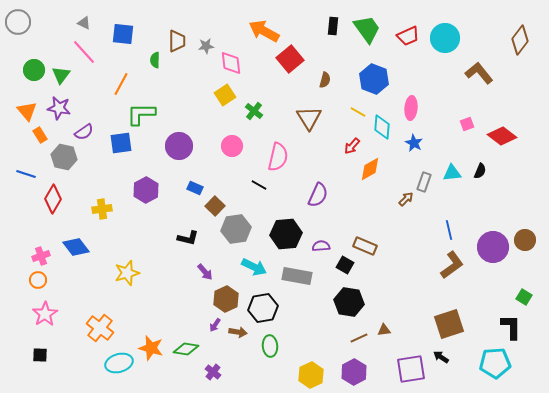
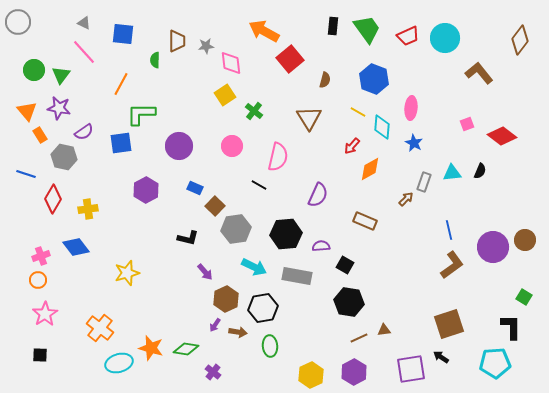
yellow cross at (102, 209): moved 14 px left
brown rectangle at (365, 246): moved 25 px up
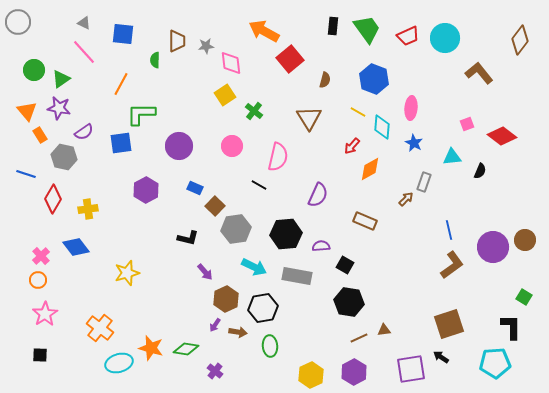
green triangle at (61, 75): moved 4 px down; rotated 18 degrees clockwise
cyan triangle at (452, 173): moved 16 px up
pink cross at (41, 256): rotated 24 degrees counterclockwise
purple cross at (213, 372): moved 2 px right, 1 px up
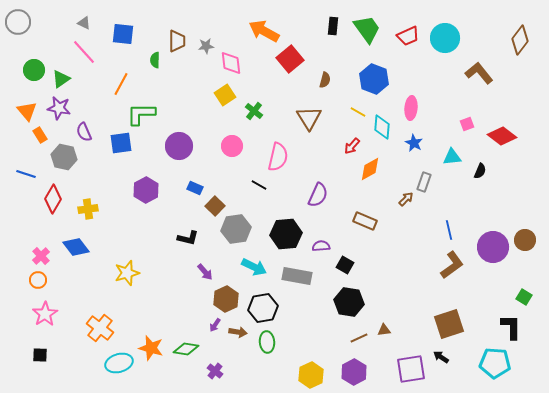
purple semicircle at (84, 132): rotated 102 degrees clockwise
green ellipse at (270, 346): moved 3 px left, 4 px up
cyan pentagon at (495, 363): rotated 8 degrees clockwise
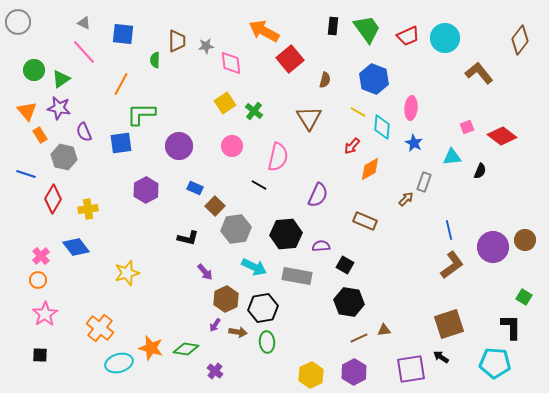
yellow square at (225, 95): moved 8 px down
pink square at (467, 124): moved 3 px down
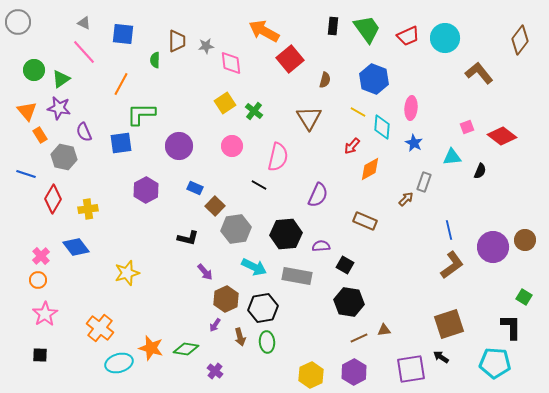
brown arrow at (238, 332): moved 2 px right, 5 px down; rotated 66 degrees clockwise
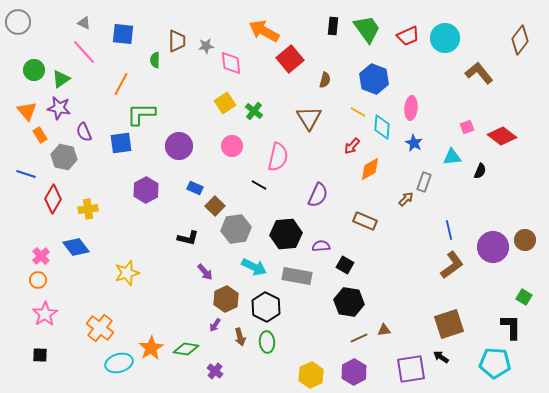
black hexagon at (263, 308): moved 3 px right, 1 px up; rotated 24 degrees counterclockwise
orange star at (151, 348): rotated 25 degrees clockwise
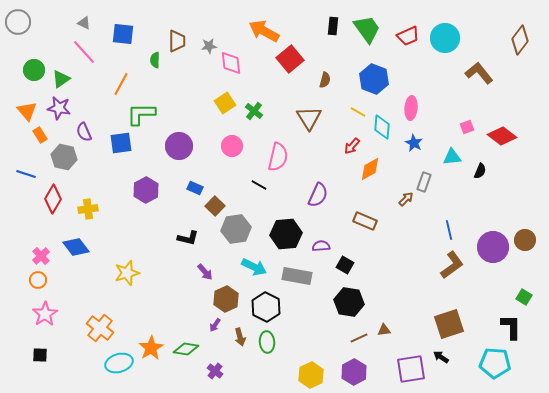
gray star at (206, 46): moved 3 px right
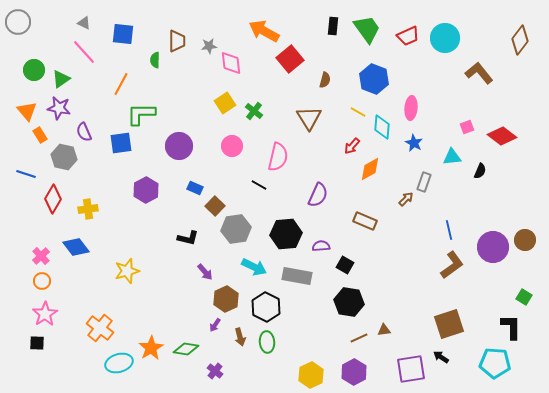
yellow star at (127, 273): moved 2 px up
orange circle at (38, 280): moved 4 px right, 1 px down
black square at (40, 355): moved 3 px left, 12 px up
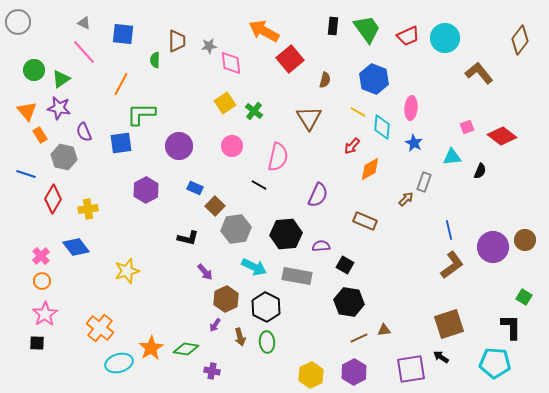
purple cross at (215, 371): moved 3 px left; rotated 28 degrees counterclockwise
